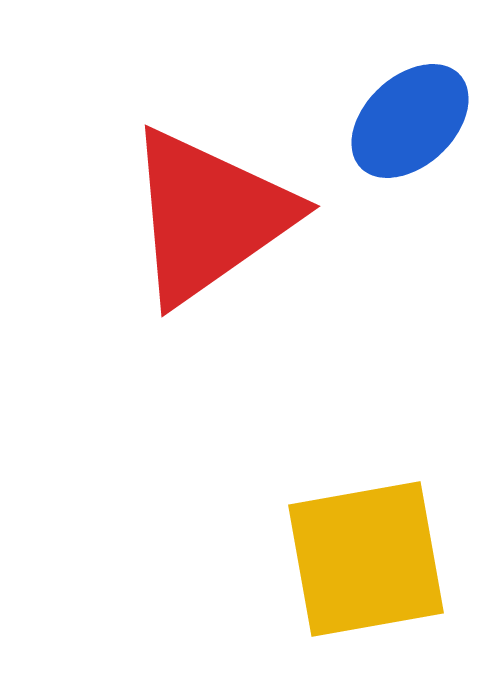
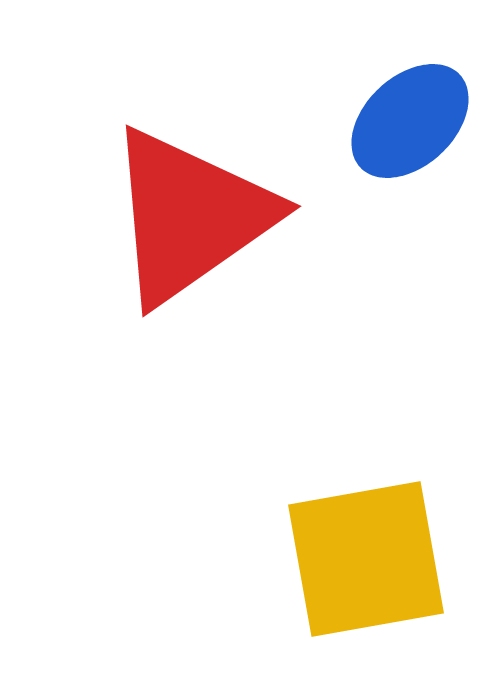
red triangle: moved 19 px left
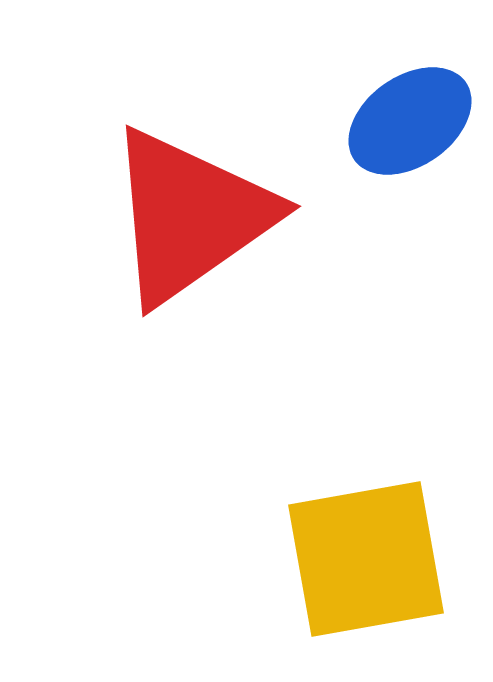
blue ellipse: rotated 8 degrees clockwise
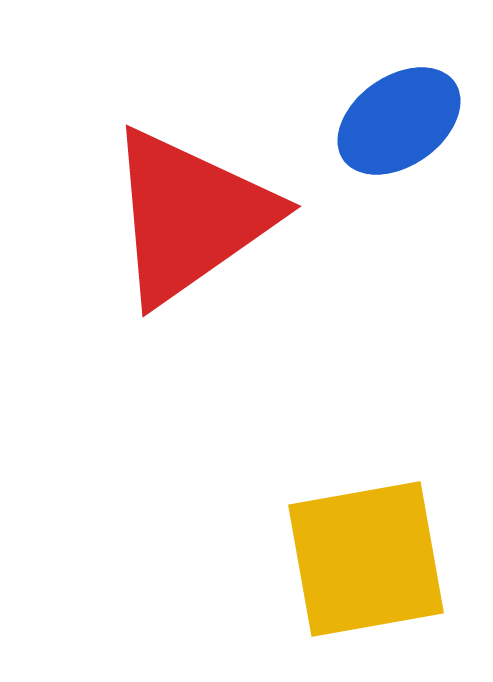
blue ellipse: moved 11 px left
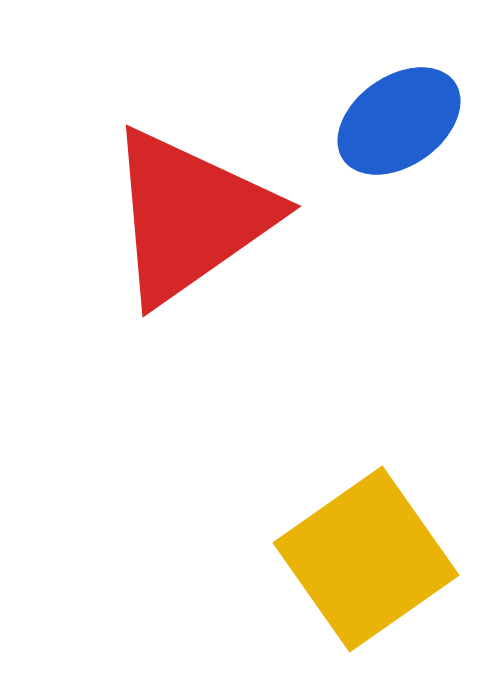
yellow square: rotated 25 degrees counterclockwise
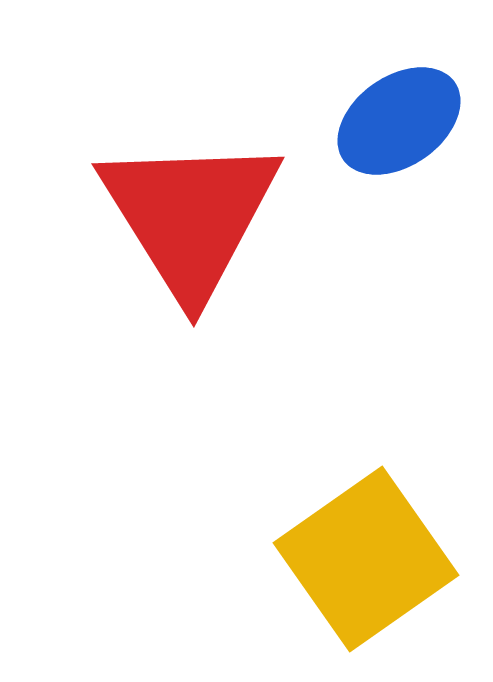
red triangle: rotated 27 degrees counterclockwise
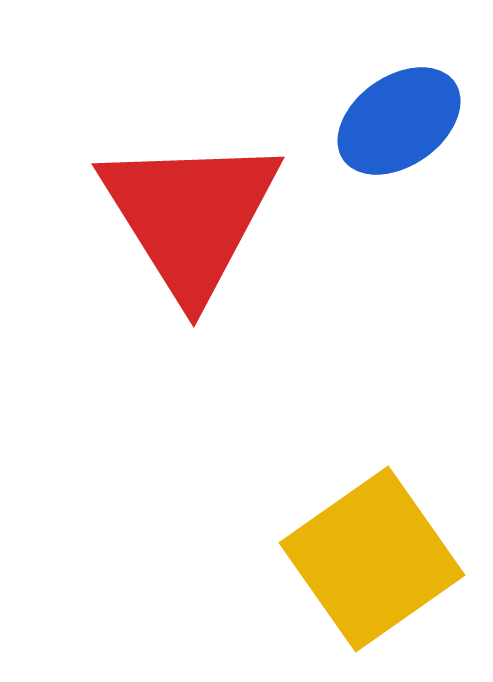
yellow square: moved 6 px right
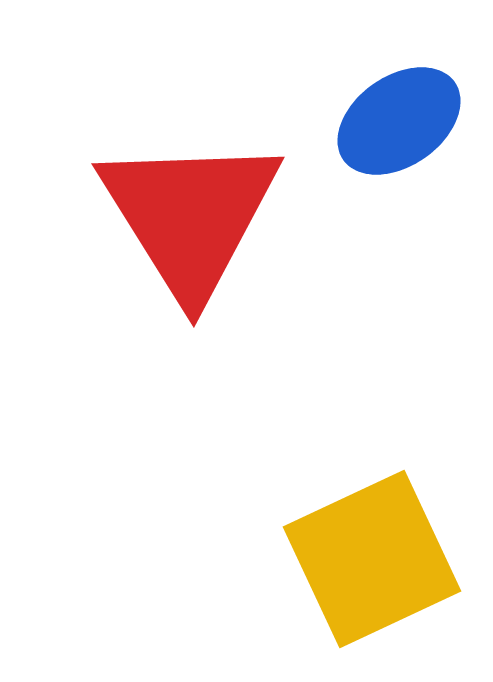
yellow square: rotated 10 degrees clockwise
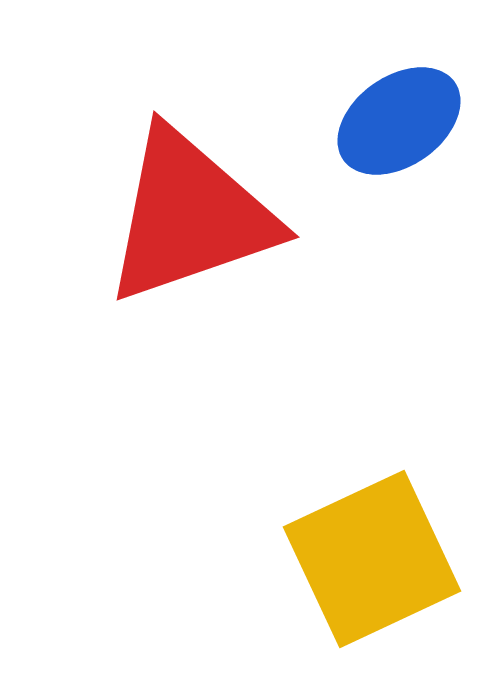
red triangle: rotated 43 degrees clockwise
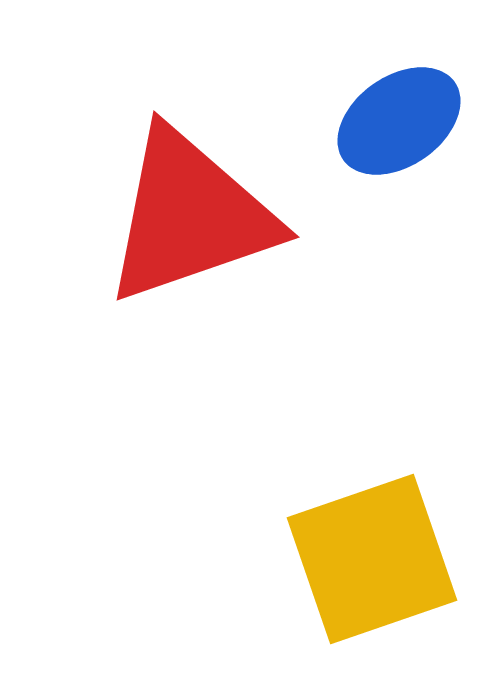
yellow square: rotated 6 degrees clockwise
